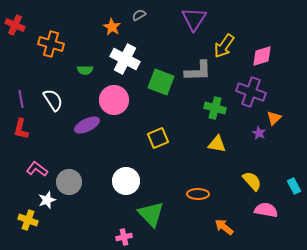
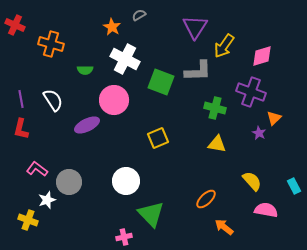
purple triangle: moved 1 px right, 8 px down
orange ellipse: moved 8 px right, 5 px down; rotated 45 degrees counterclockwise
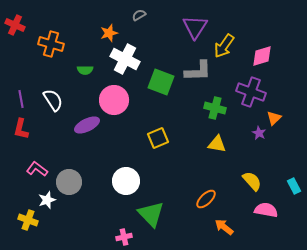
orange star: moved 3 px left, 6 px down; rotated 24 degrees clockwise
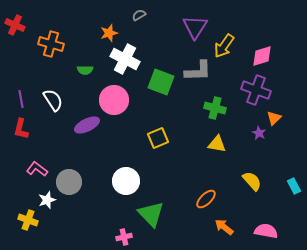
purple cross: moved 5 px right, 2 px up
pink semicircle: moved 21 px down
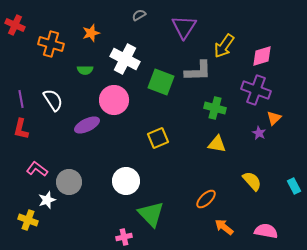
purple triangle: moved 11 px left
orange star: moved 18 px left
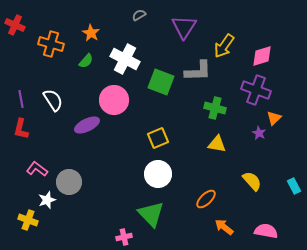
orange star: rotated 24 degrees counterclockwise
green semicircle: moved 1 px right, 9 px up; rotated 49 degrees counterclockwise
white circle: moved 32 px right, 7 px up
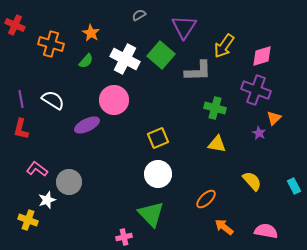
green square: moved 27 px up; rotated 20 degrees clockwise
white semicircle: rotated 25 degrees counterclockwise
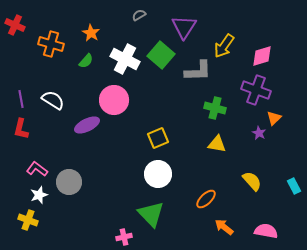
white star: moved 8 px left, 5 px up
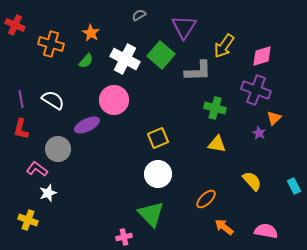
gray circle: moved 11 px left, 33 px up
white star: moved 9 px right, 2 px up
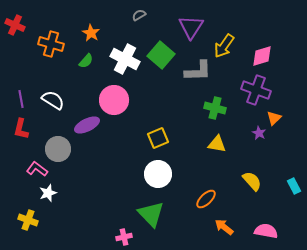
purple triangle: moved 7 px right
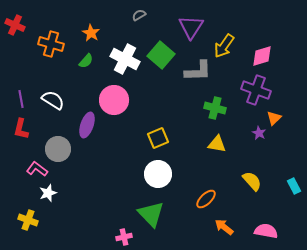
purple ellipse: rotated 45 degrees counterclockwise
